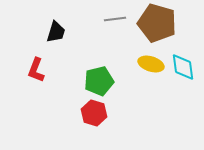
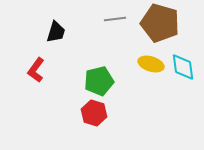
brown pentagon: moved 3 px right
red L-shape: rotated 15 degrees clockwise
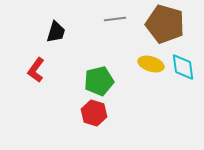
brown pentagon: moved 5 px right, 1 px down
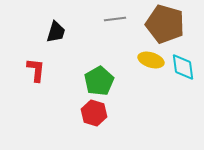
yellow ellipse: moved 4 px up
red L-shape: rotated 150 degrees clockwise
green pentagon: rotated 16 degrees counterclockwise
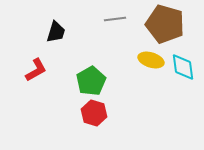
red L-shape: rotated 55 degrees clockwise
green pentagon: moved 8 px left
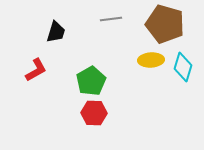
gray line: moved 4 px left
yellow ellipse: rotated 20 degrees counterclockwise
cyan diamond: rotated 24 degrees clockwise
red hexagon: rotated 15 degrees counterclockwise
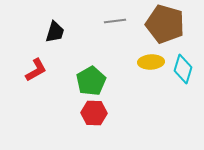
gray line: moved 4 px right, 2 px down
black trapezoid: moved 1 px left
yellow ellipse: moved 2 px down
cyan diamond: moved 2 px down
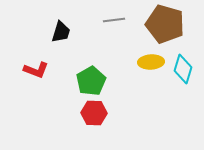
gray line: moved 1 px left, 1 px up
black trapezoid: moved 6 px right
red L-shape: rotated 50 degrees clockwise
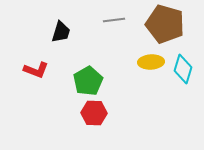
green pentagon: moved 3 px left
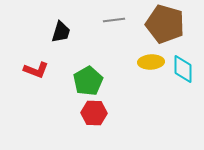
cyan diamond: rotated 16 degrees counterclockwise
